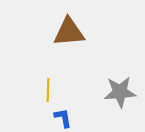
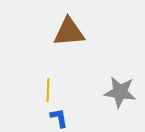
gray star: rotated 12 degrees clockwise
blue L-shape: moved 4 px left
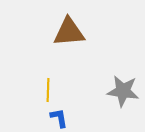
gray star: moved 3 px right, 1 px up
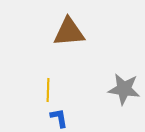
gray star: moved 1 px right, 2 px up
